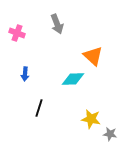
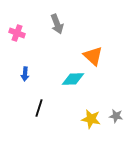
gray star: moved 6 px right, 18 px up
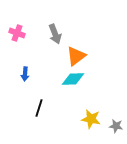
gray arrow: moved 2 px left, 10 px down
orange triangle: moved 17 px left; rotated 40 degrees clockwise
gray star: moved 10 px down
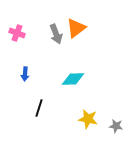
gray arrow: moved 1 px right
orange triangle: moved 28 px up
yellow star: moved 3 px left
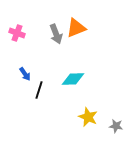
orange triangle: rotated 15 degrees clockwise
blue arrow: rotated 40 degrees counterclockwise
black line: moved 18 px up
yellow star: moved 2 px up; rotated 12 degrees clockwise
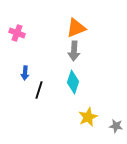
gray arrow: moved 18 px right, 17 px down; rotated 24 degrees clockwise
blue arrow: moved 1 px up; rotated 40 degrees clockwise
cyan diamond: moved 3 px down; rotated 70 degrees counterclockwise
yellow star: rotated 24 degrees clockwise
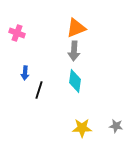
cyan diamond: moved 2 px right, 1 px up; rotated 10 degrees counterclockwise
yellow star: moved 6 px left, 11 px down; rotated 24 degrees clockwise
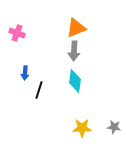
gray star: moved 2 px left, 1 px down
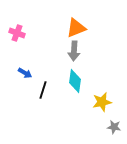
blue arrow: rotated 64 degrees counterclockwise
black line: moved 4 px right
yellow star: moved 20 px right, 26 px up; rotated 12 degrees counterclockwise
